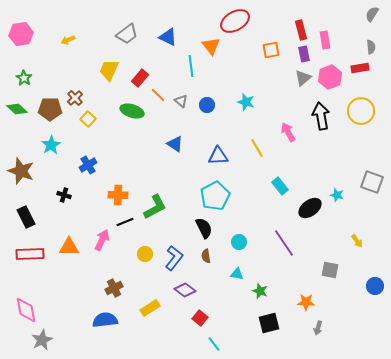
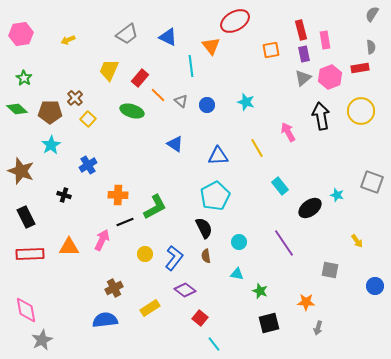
brown pentagon at (50, 109): moved 3 px down
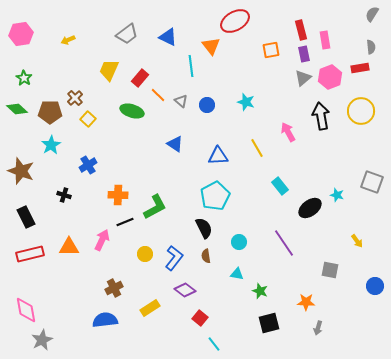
red rectangle at (30, 254): rotated 12 degrees counterclockwise
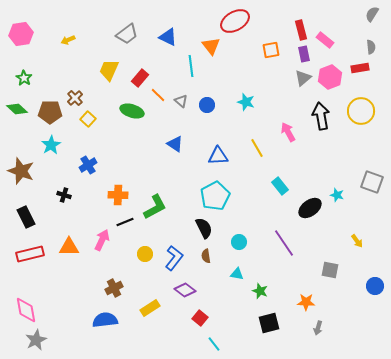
pink rectangle at (325, 40): rotated 42 degrees counterclockwise
gray star at (42, 340): moved 6 px left
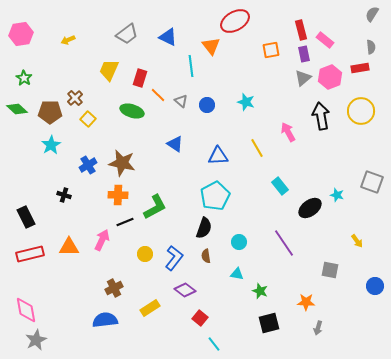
red rectangle at (140, 78): rotated 24 degrees counterclockwise
brown star at (21, 171): moved 101 px right, 8 px up; rotated 8 degrees counterclockwise
black semicircle at (204, 228): rotated 45 degrees clockwise
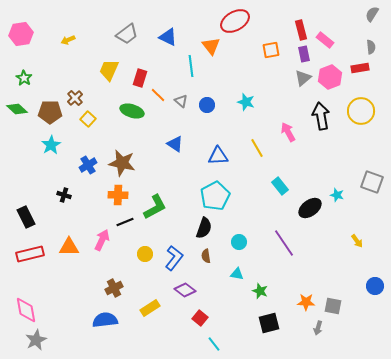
gray square at (330, 270): moved 3 px right, 36 px down
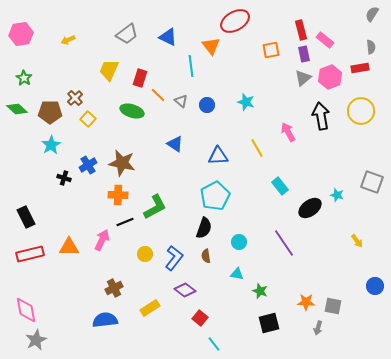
black cross at (64, 195): moved 17 px up
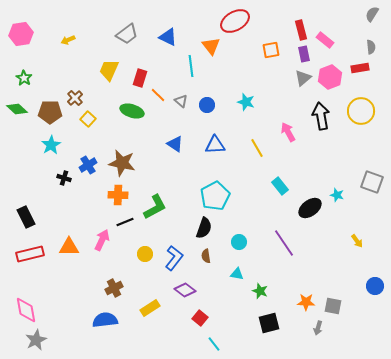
blue triangle at (218, 156): moved 3 px left, 11 px up
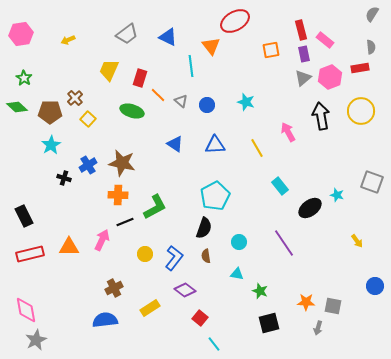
green diamond at (17, 109): moved 2 px up
black rectangle at (26, 217): moved 2 px left, 1 px up
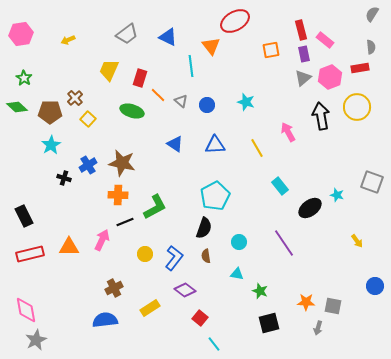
yellow circle at (361, 111): moved 4 px left, 4 px up
